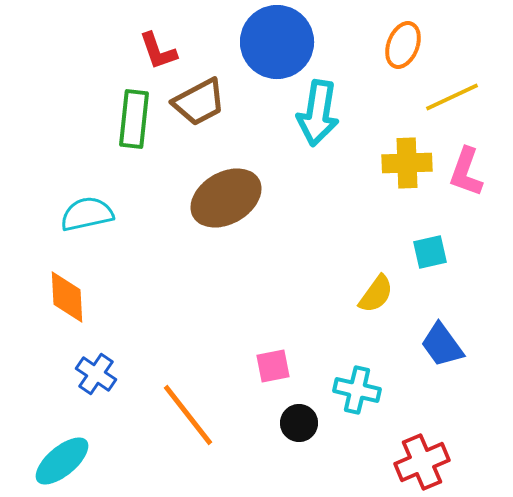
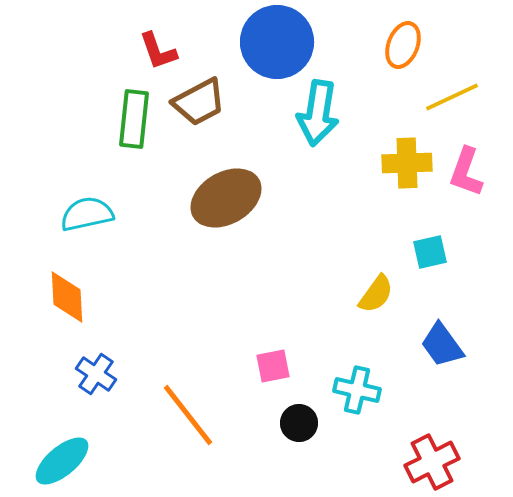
red cross: moved 10 px right; rotated 4 degrees counterclockwise
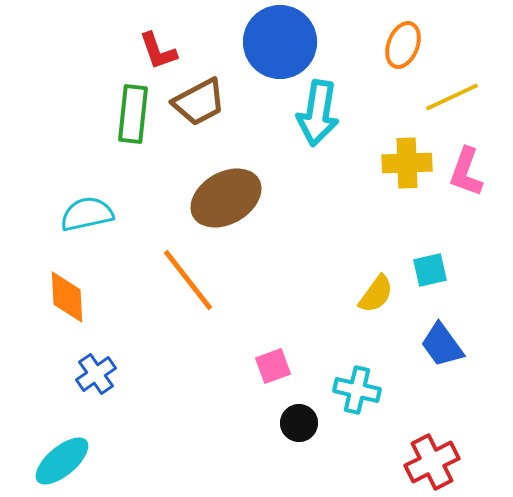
blue circle: moved 3 px right
green rectangle: moved 1 px left, 5 px up
cyan square: moved 18 px down
pink square: rotated 9 degrees counterclockwise
blue cross: rotated 21 degrees clockwise
orange line: moved 135 px up
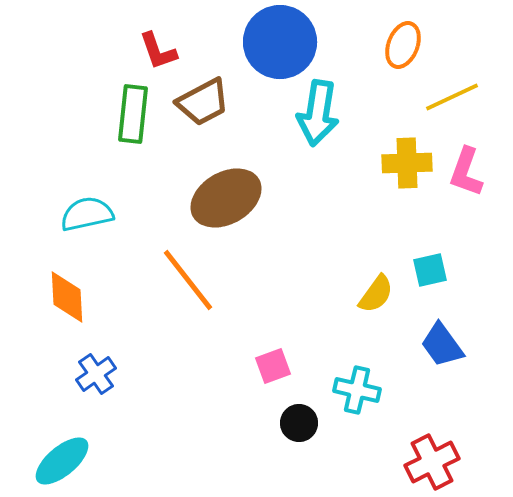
brown trapezoid: moved 4 px right
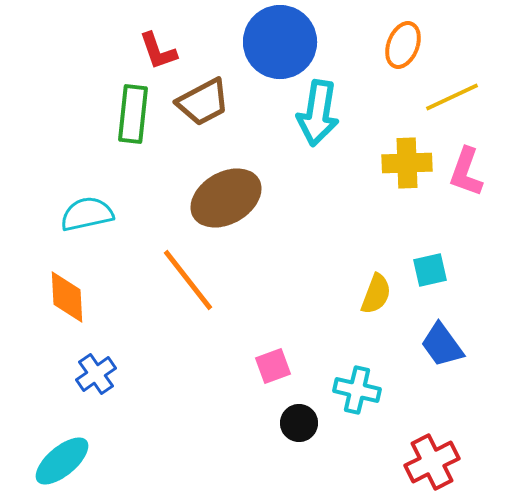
yellow semicircle: rotated 15 degrees counterclockwise
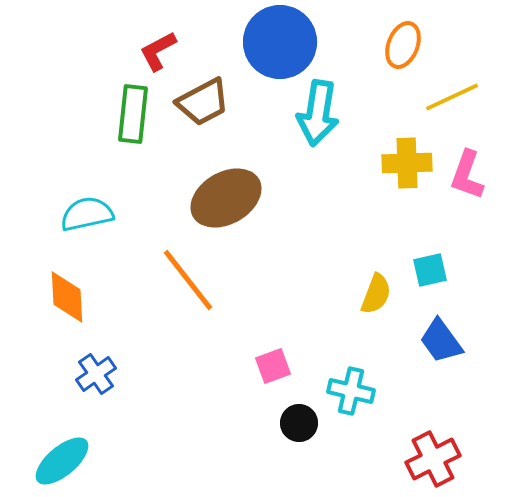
red L-shape: rotated 81 degrees clockwise
pink L-shape: moved 1 px right, 3 px down
blue trapezoid: moved 1 px left, 4 px up
cyan cross: moved 6 px left, 1 px down
red cross: moved 1 px right, 3 px up
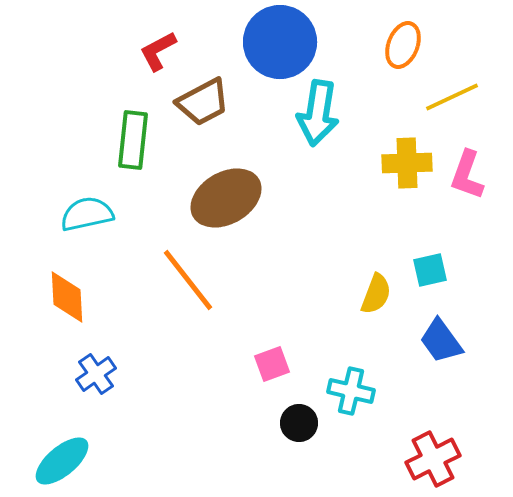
green rectangle: moved 26 px down
pink square: moved 1 px left, 2 px up
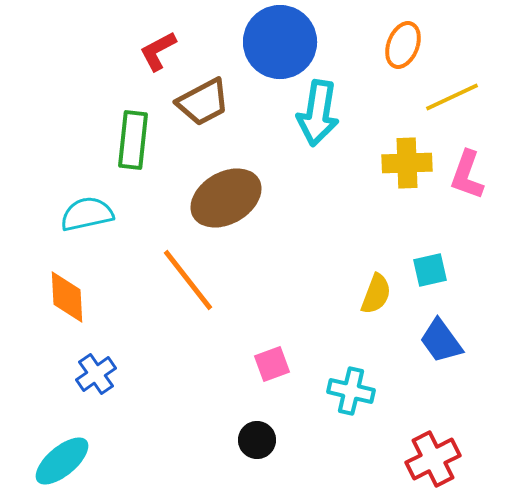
black circle: moved 42 px left, 17 px down
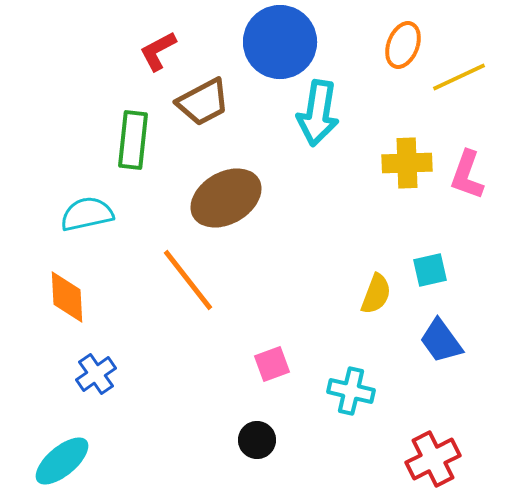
yellow line: moved 7 px right, 20 px up
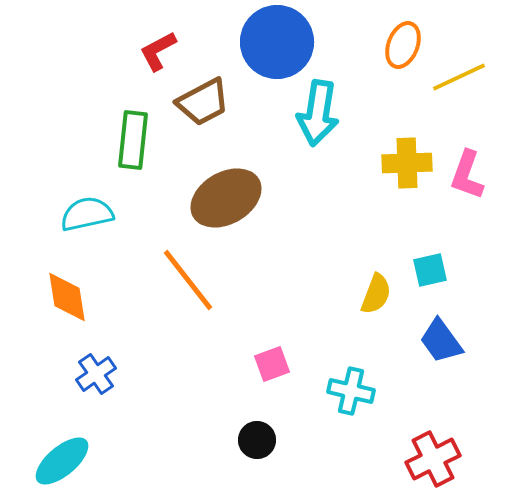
blue circle: moved 3 px left
orange diamond: rotated 6 degrees counterclockwise
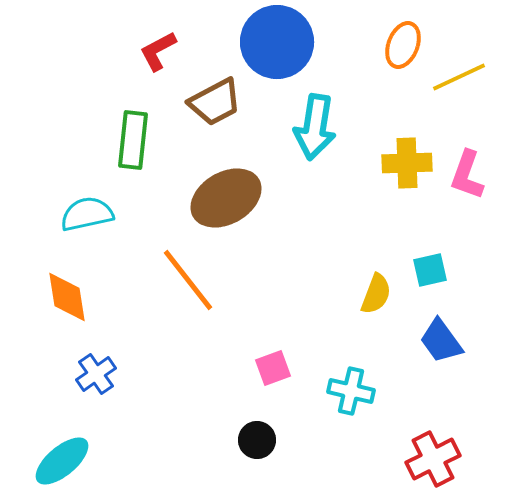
brown trapezoid: moved 12 px right
cyan arrow: moved 3 px left, 14 px down
pink square: moved 1 px right, 4 px down
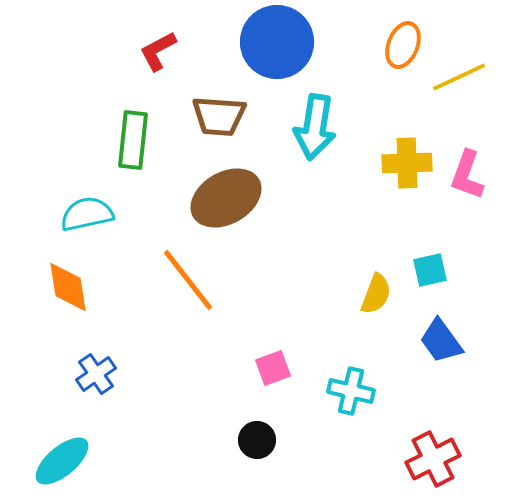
brown trapezoid: moved 4 px right, 14 px down; rotated 32 degrees clockwise
orange diamond: moved 1 px right, 10 px up
